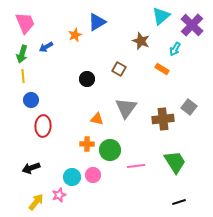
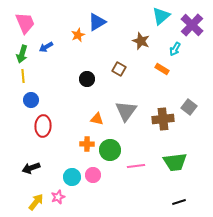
orange star: moved 3 px right
gray triangle: moved 3 px down
green trapezoid: rotated 115 degrees clockwise
pink star: moved 1 px left, 2 px down
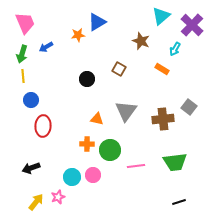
orange star: rotated 16 degrees clockwise
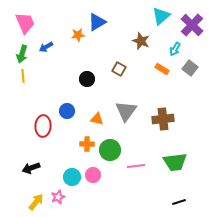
blue circle: moved 36 px right, 11 px down
gray square: moved 1 px right, 39 px up
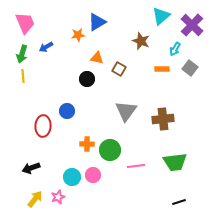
orange rectangle: rotated 32 degrees counterclockwise
orange triangle: moved 61 px up
yellow arrow: moved 1 px left, 3 px up
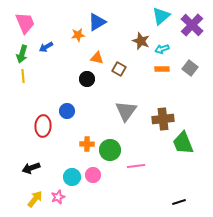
cyan arrow: moved 13 px left; rotated 40 degrees clockwise
green trapezoid: moved 8 px right, 19 px up; rotated 75 degrees clockwise
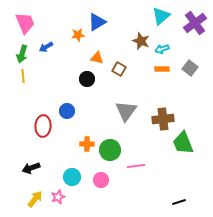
purple cross: moved 3 px right, 2 px up; rotated 10 degrees clockwise
pink circle: moved 8 px right, 5 px down
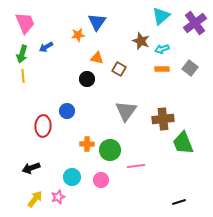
blue triangle: rotated 24 degrees counterclockwise
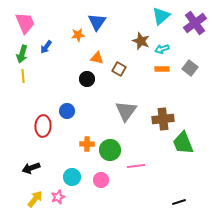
blue arrow: rotated 24 degrees counterclockwise
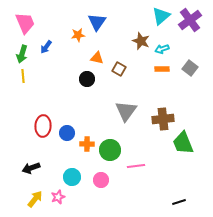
purple cross: moved 5 px left, 3 px up
blue circle: moved 22 px down
